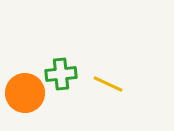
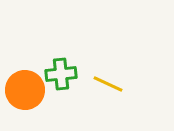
orange circle: moved 3 px up
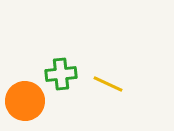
orange circle: moved 11 px down
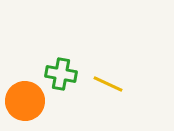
green cross: rotated 16 degrees clockwise
